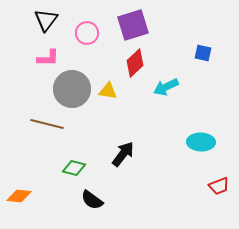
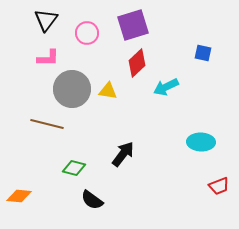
red diamond: moved 2 px right
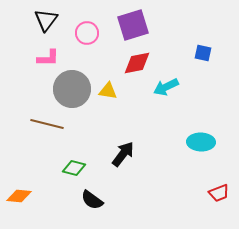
red diamond: rotated 32 degrees clockwise
red trapezoid: moved 7 px down
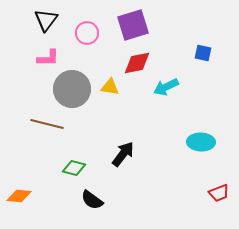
yellow triangle: moved 2 px right, 4 px up
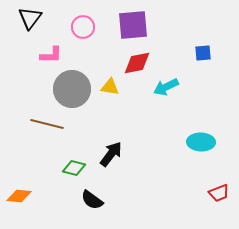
black triangle: moved 16 px left, 2 px up
purple square: rotated 12 degrees clockwise
pink circle: moved 4 px left, 6 px up
blue square: rotated 18 degrees counterclockwise
pink L-shape: moved 3 px right, 3 px up
black arrow: moved 12 px left
